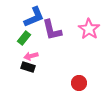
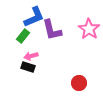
green rectangle: moved 1 px left, 2 px up
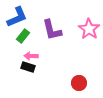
blue L-shape: moved 17 px left
pink arrow: rotated 16 degrees clockwise
